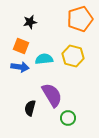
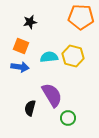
orange pentagon: moved 1 px right, 2 px up; rotated 20 degrees clockwise
cyan semicircle: moved 5 px right, 2 px up
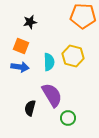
orange pentagon: moved 2 px right, 1 px up
cyan semicircle: moved 5 px down; rotated 96 degrees clockwise
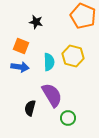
orange pentagon: rotated 20 degrees clockwise
black star: moved 6 px right; rotated 24 degrees clockwise
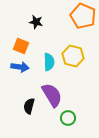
black semicircle: moved 1 px left, 2 px up
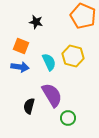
cyan semicircle: rotated 24 degrees counterclockwise
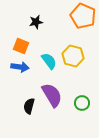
black star: rotated 24 degrees counterclockwise
cyan semicircle: moved 1 px up; rotated 12 degrees counterclockwise
green circle: moved 14 px right, 15 px up
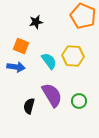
yellow hexagon: rotated 10 degrees counterclockwise
blue arrow: moved 4 px left
green circle: moved 3 px left, 2 px up
